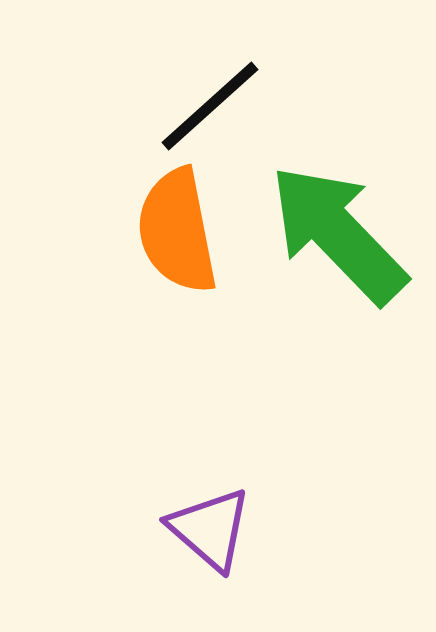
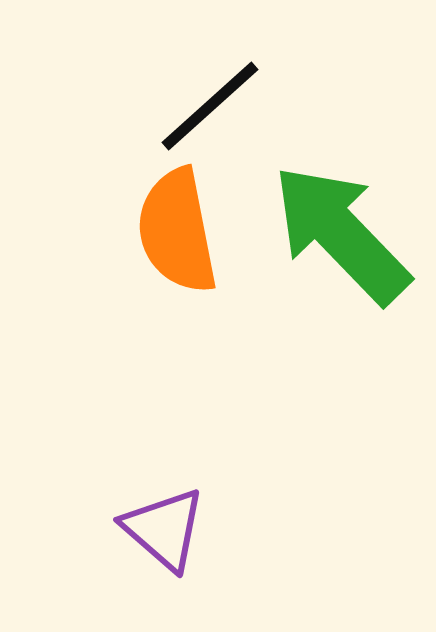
green arrow: moved 3 px right
purple triangle: moved 46 px left
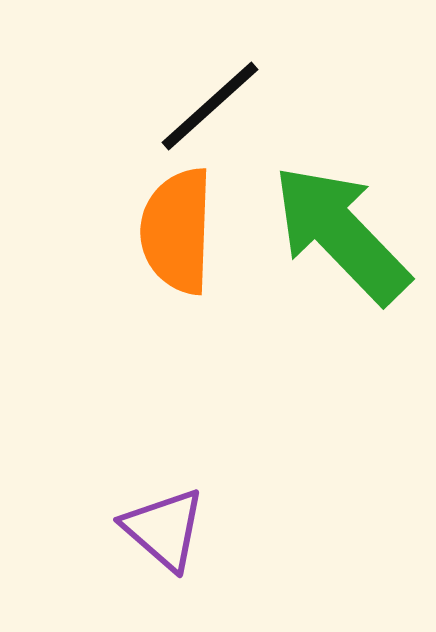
orange semicircle: rotated 13 degrees clockwise
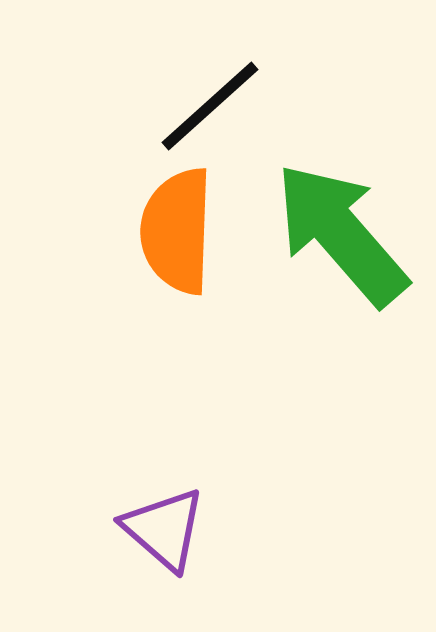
green arrow: rotated 3 degrees clockwise
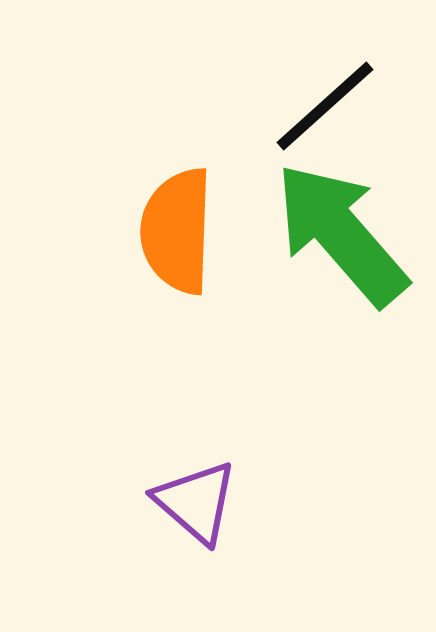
black line: moved 115 px right
purple triangle: moved 32 px right, 27 px up
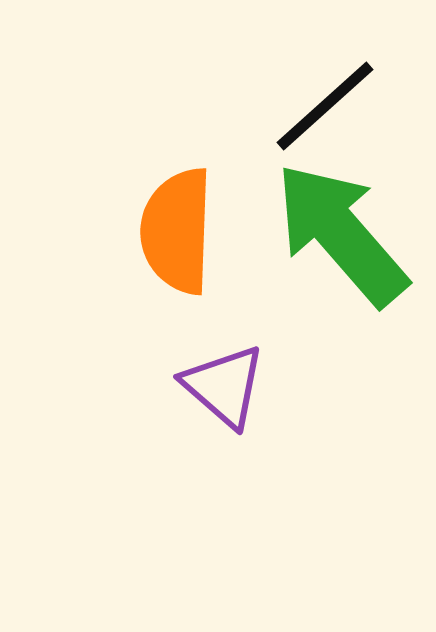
purple triangle: moved 28 px right, 116 px up
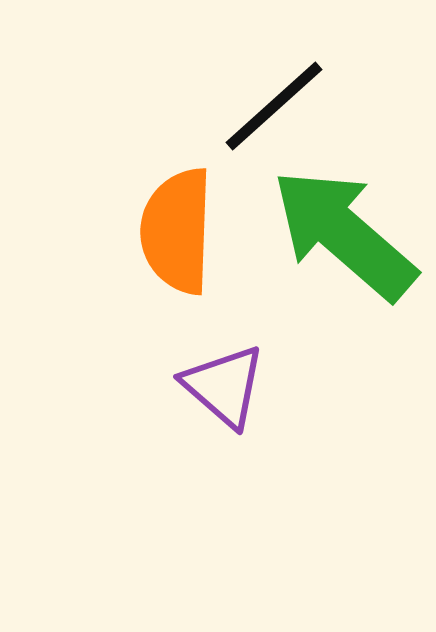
black line: moved 51 px left
green arrow: moved 3 px right; rotated 8 degrees counterclockwise
